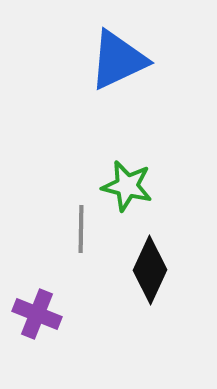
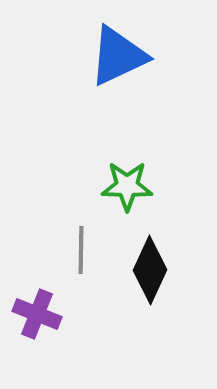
blue triangle: moved 4 px up
green star: rotated 12 degrees counterclockwise
gray line: moved 21 px down
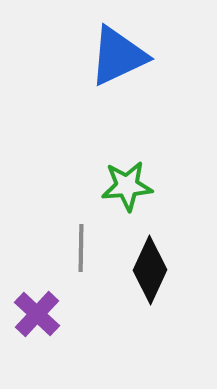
green star: rotated 6 degrees counterclockwise
gray line: moved 2 px up
purple cross: rotated 21 degrees clockwise
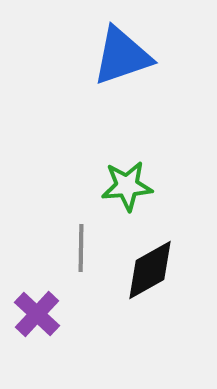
blue triangle: moved 4 px right; rotated 6 degrees clockwise
black diamond: rotated 36 degrees clockwise
